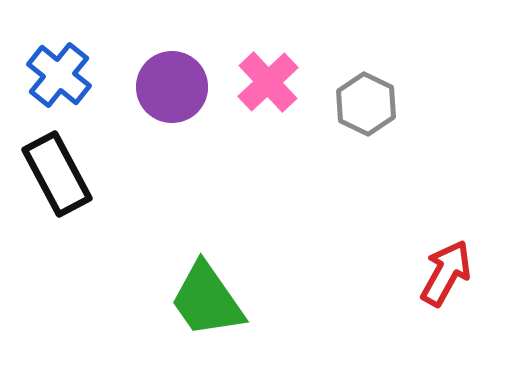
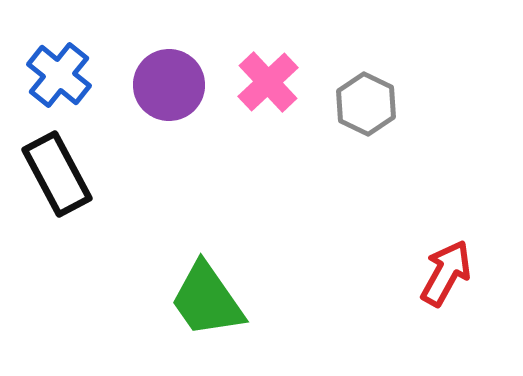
purple circle: moved 3 px left, 2 px up
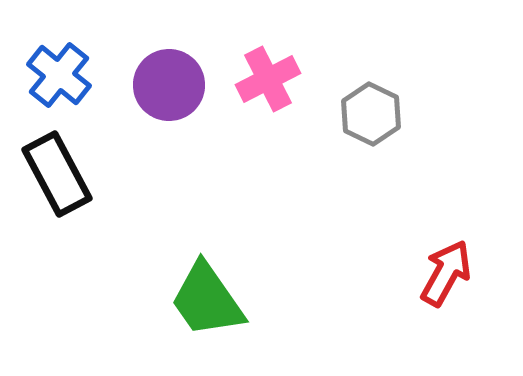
pink cross: moved 3 px up; rotated 16 degrees clockwise
gray hexagon: moved 5 px right, 10 px down
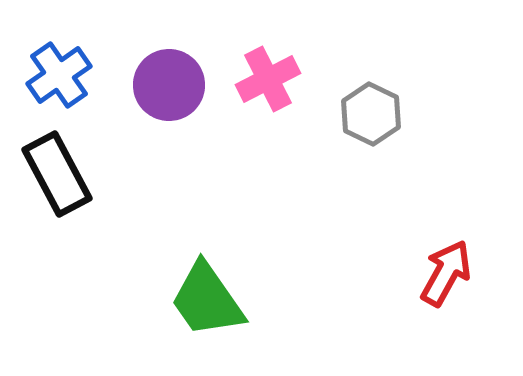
blue cross: rotated 16 degrees clockwise
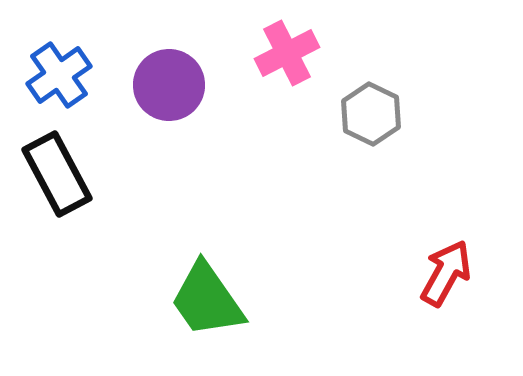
pink cross: moved 19 px right, 26 px up
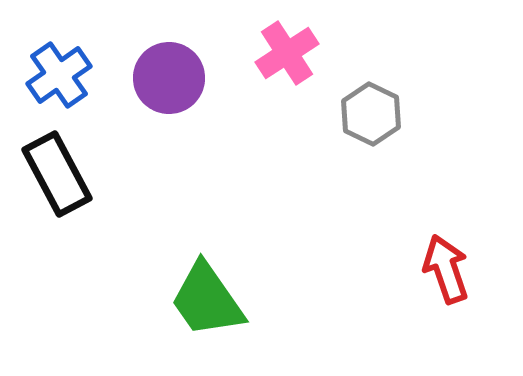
pink cross: rotated 6 degrees counterclockwise
purple circle: moved 7 px up
red arrow: moved 4 px up; rotated 48 degrees counterclockwise
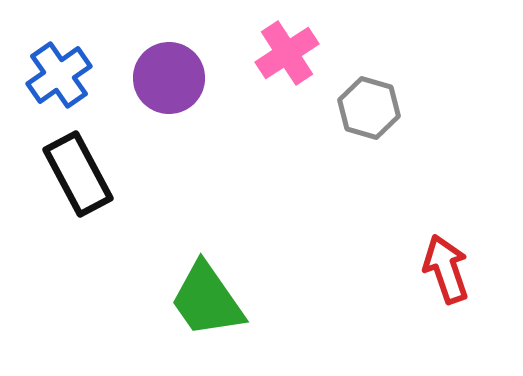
gray hexagon: moved 2 px left, 6 px up; rotated 10 degrees counterclockwise
black rectangle: moved 21 px right
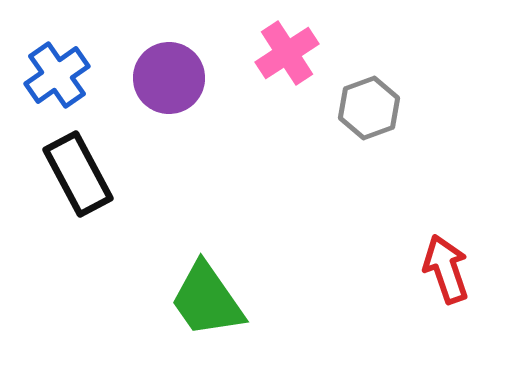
blue cross: moved 2 px left
gray hexagon: rotated 24 degrees clockwise
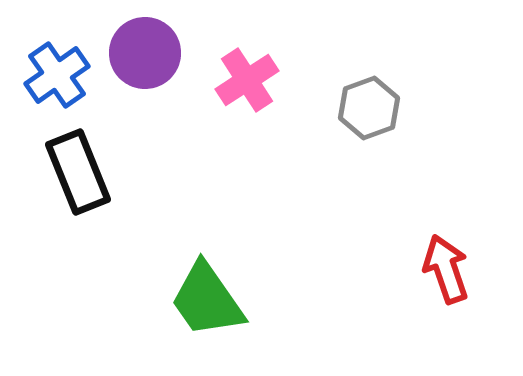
pink cross: moved 40 px left, 27 px down
purple circle: moved 24 px left, 25 px up
black rectangle: moved 2 px up; rotated 6 degrees clockwise
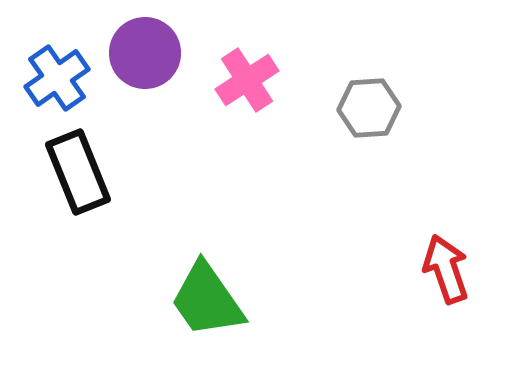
blue cross: moved 3 px down
gray hexagon: rotated 16 degrees clockwise
